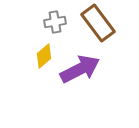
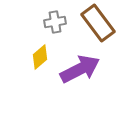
yellow diamond: moved 4 px left, 1 px down
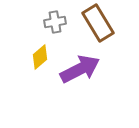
brown rectangle: rotated 6 degrees clockwise
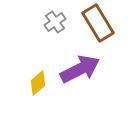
gray cross: rotated 25 degrees counterclockwise
yellow diamond: moved 2 px left, 26 px down
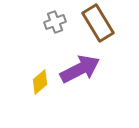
gray cross: rotated 15 degrees clockwise
yellow diamond: moved 2 px right, 1 px up
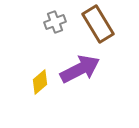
brown rectangle: moved 1 px down
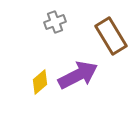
brown rectangle: moved 13 px right, 12 px down
purple arrow: moved 2 px left, 6 px down
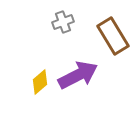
gray cross: moved 8 px right
brown rectangle: moved 2 px right
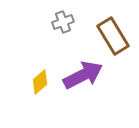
purple arrow: moved 5 px right
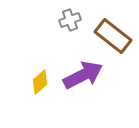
gray cross: moved 7 px right, 2 px up
brown rectangle: rotated 21 degrees counterclockwise
